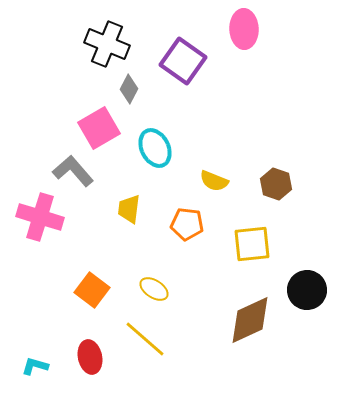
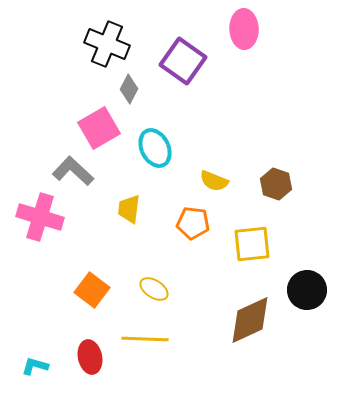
gray L-shape: rotated 6 degrees counterclockwise
orange pentagon: moved 6 px right, 1 px up
yellow line: rotated 39 degrees counterclockwise
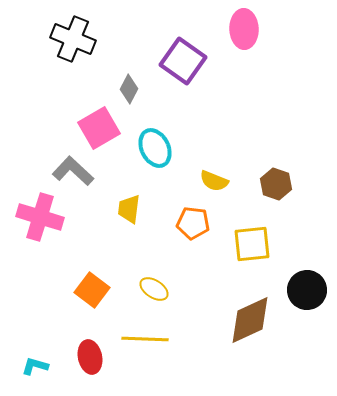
black cross: moved 34 px left, 5 px up
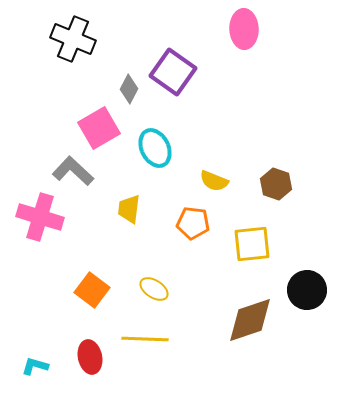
purple square: moved 10 px left, 11 px down
brown diamond: rotated 6 degrees clockwise
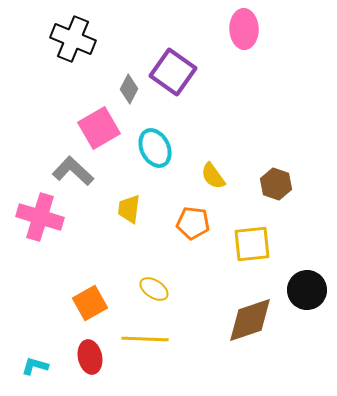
yellow semicircle: moved 1 px left, 5 px up; rotated 32 degrees clockwise
orange square: moved 2 px left, 13 px down; rotated 24 degrees clockwise
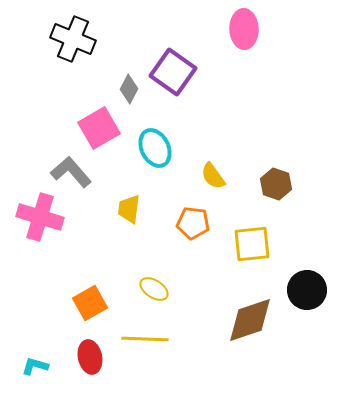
gray L-shape: moved 2 px left, 1 px down; rotated 6 degrees clockwise
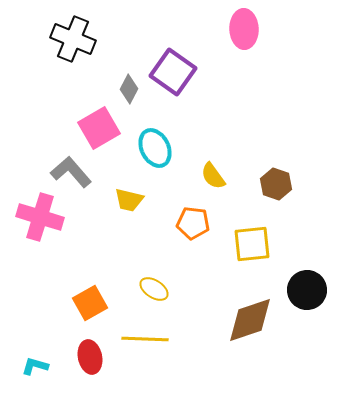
yellow trapezoid: moved 9 px up; rotated 84 degrees counterclockwise
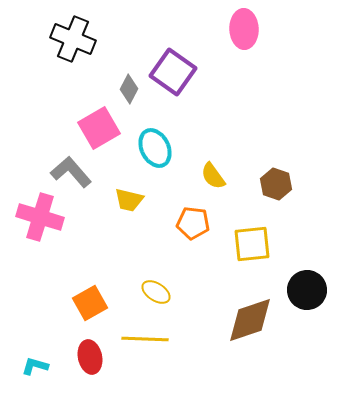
yellow ellipse: moved 2 px right, 3 px down
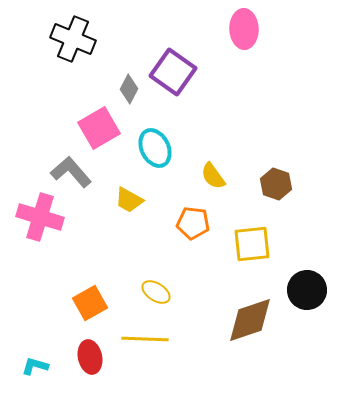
yellow trapezoid: rotated 16 degrees clockwise
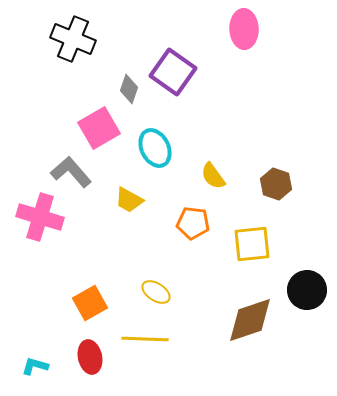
gray diamond: rotated 8 degrees counterclockwise
